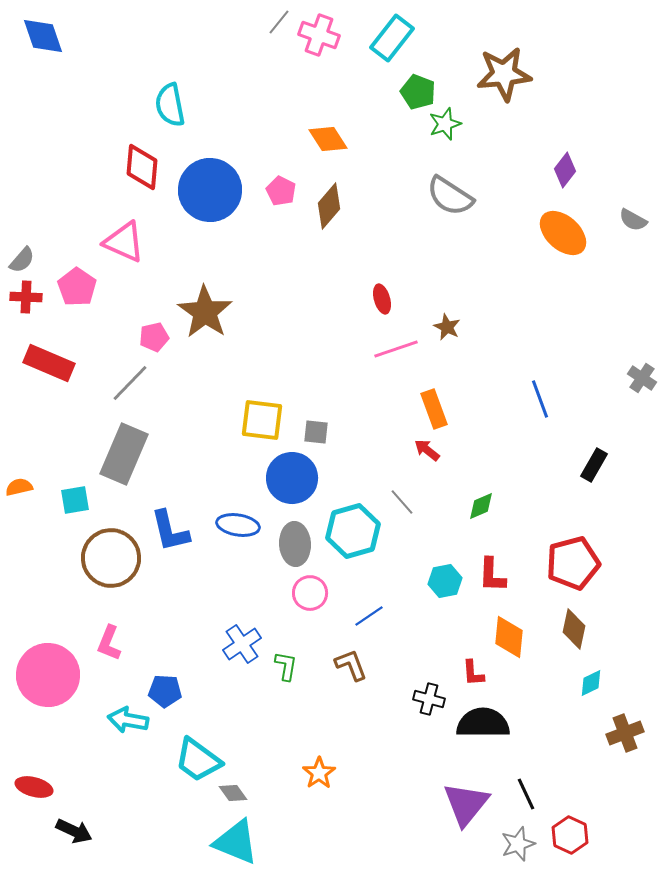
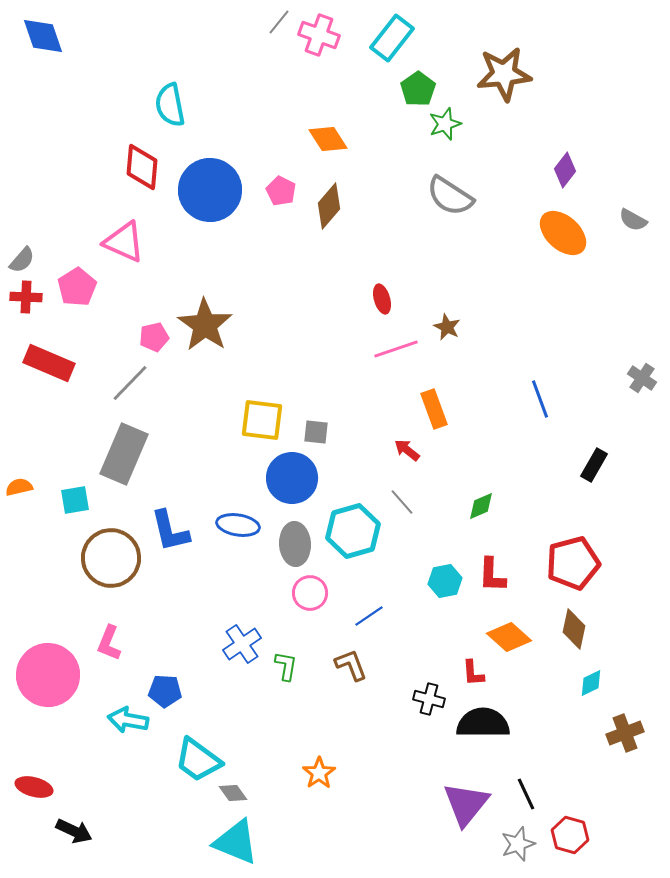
green pentagon at (418, 92): moved 3 px up; rotated 16 degrees clockwise
pink pentagon at (77, 287): rotated 6 degrees clockwise
brown star at (205, 312): moved 13 px down
red arrow at (427, 450): moved 20 px left
orange diamond at (509, 637): rotated 54 degrees counterclockwise
red hexagon at (570, 835): rotated 9 degrees counterclockwise
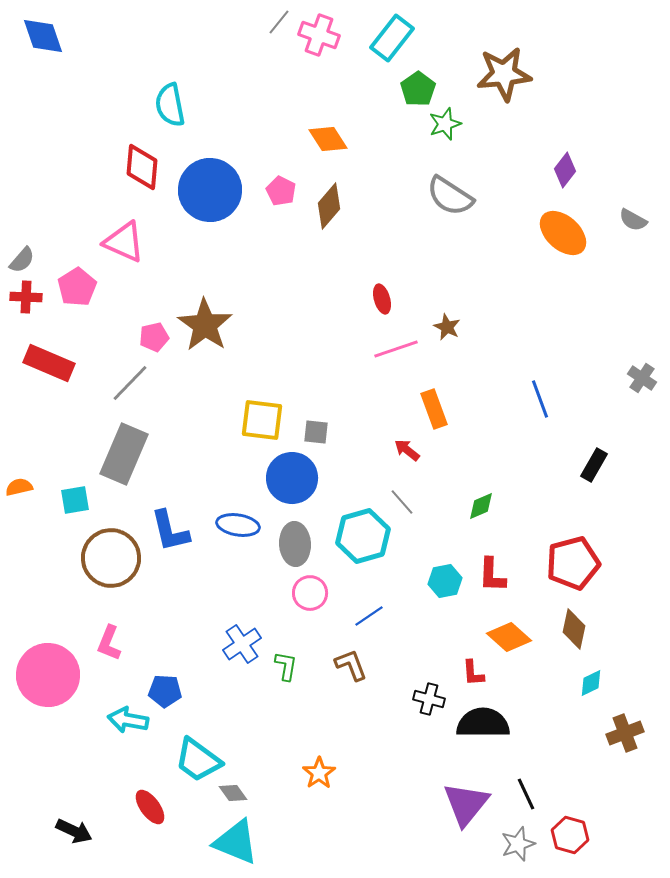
cyan hexagon at (353, 531): moved 10 px right, 5 px down
red ellipse at (34, 787): moved 116 px right, 20 px down; rotated 39 degrees clockwise
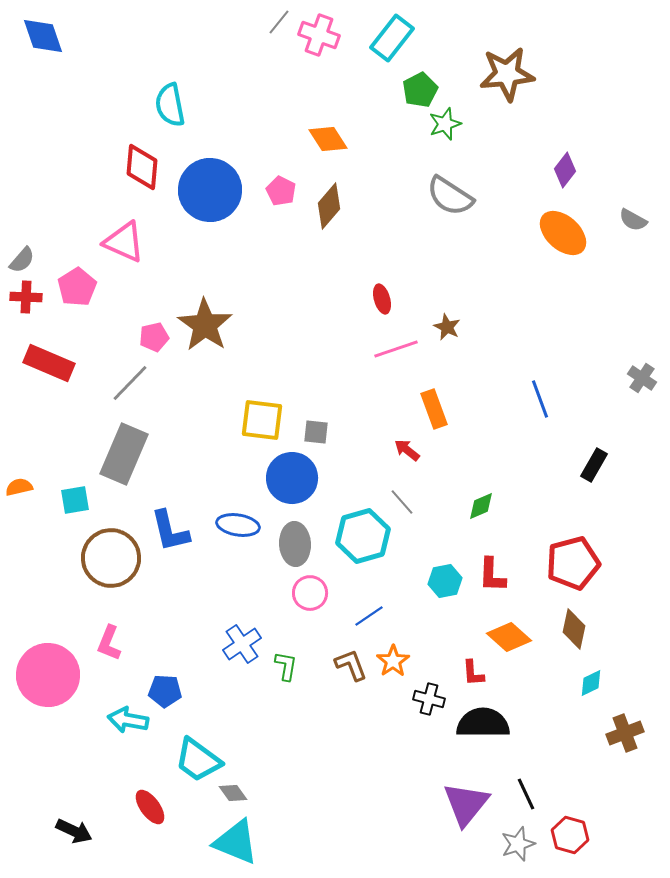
brown star at (504, 74): moved 3 px right
green pentagon at (418, 89): moved 2 px right, 1 px down; rotated 8 degrees clockwise
orange star at (319, 773): moved 74 px right, 112 px up
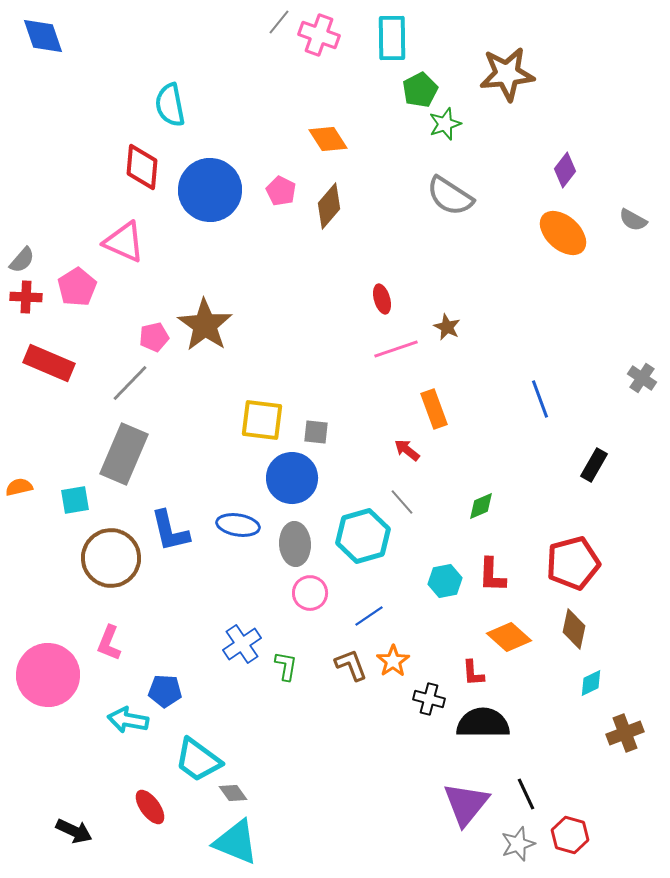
cyan rectangle at (392, 38): rotated 39 degrees counterclockwise
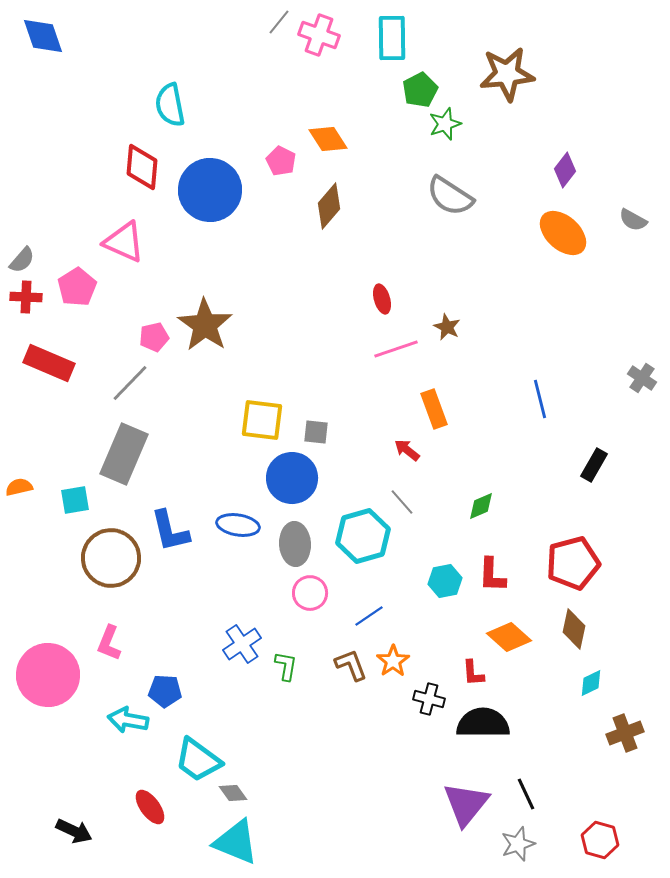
pink pentagon at (281, 191): moved 30 px up
blue line at (540, 399): rotated 6 degrees clockwise
red hexagon at (570, 835): moved 30 px right, 5 px down
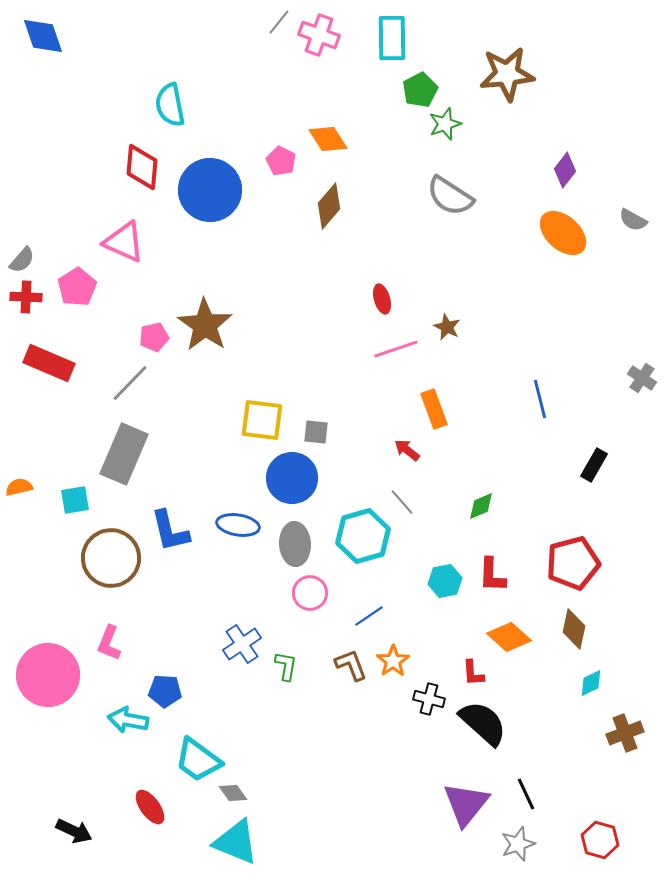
black semicircle at (483, 723): rotated 42 degrees clockwise
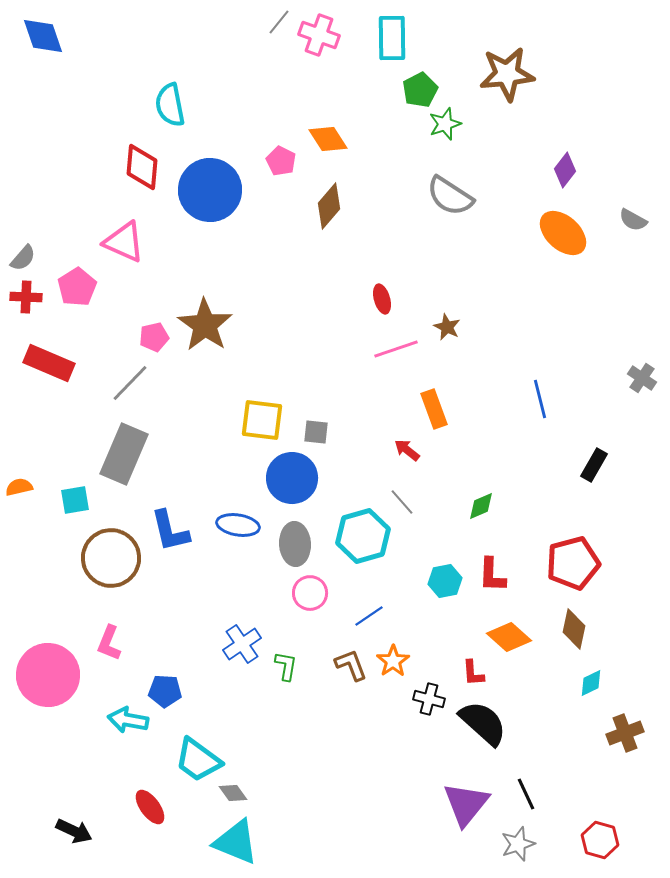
gray semicircle at (22, 260): moved 1 px right, 2 px up
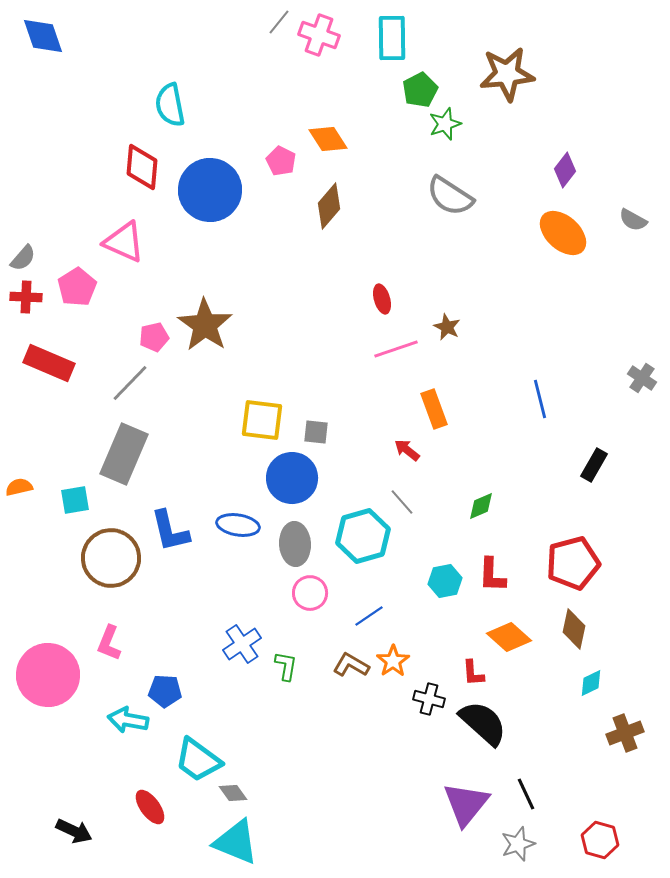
brown L-shape at (351, 665): rotated 39 degrees counterclockwise
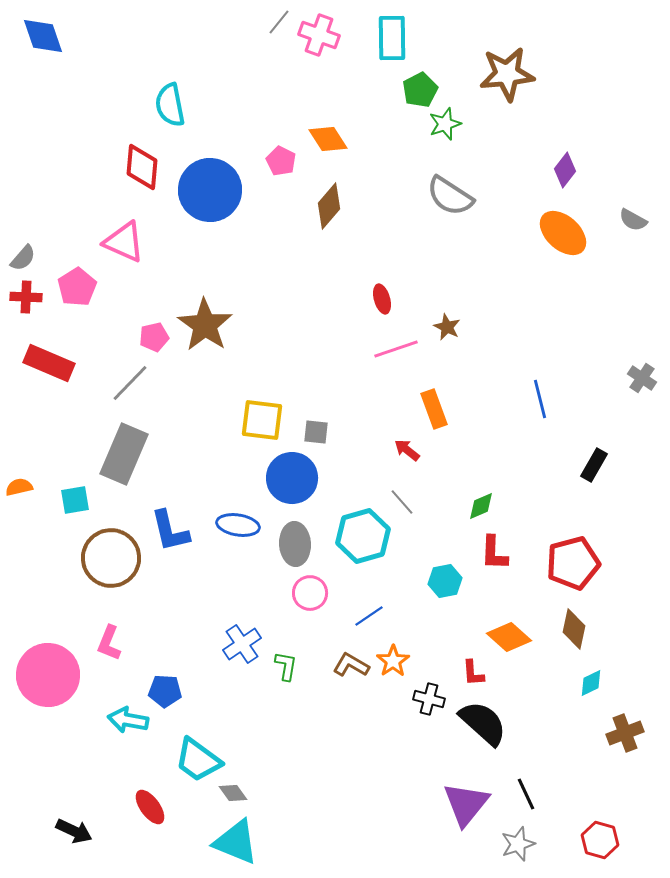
red L-shape at (492, 575): moved 2 px right, 22 px up
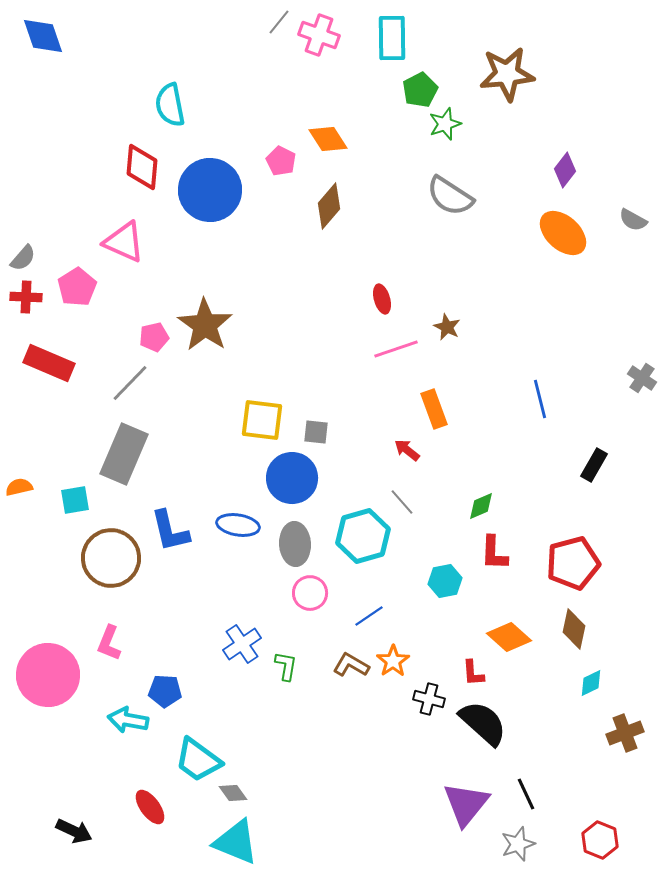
red hexagon at (600, 840): rotated 6 degrees clockwise
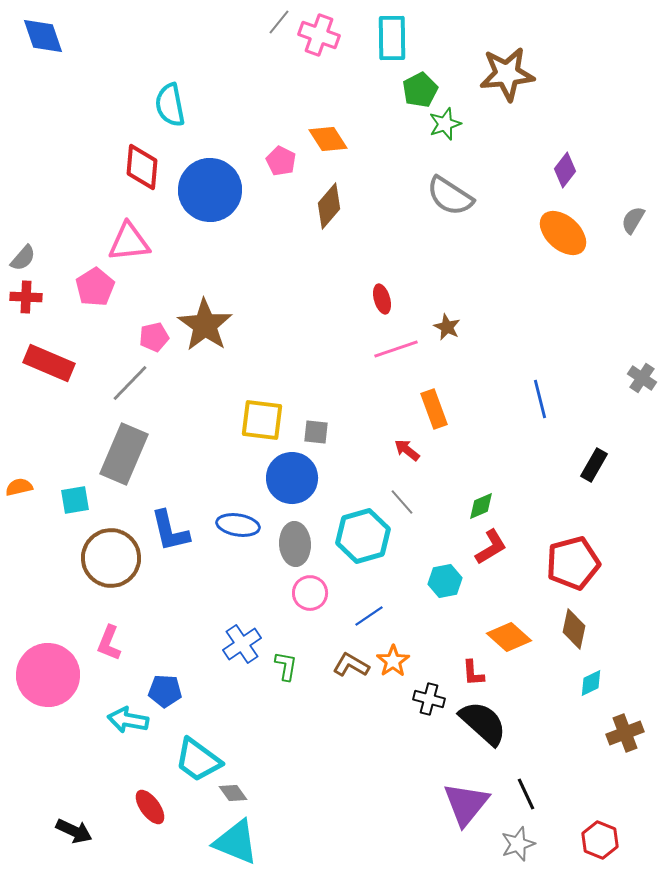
gray semicircle at (633, 220): rotated 92 degrees clockwise
pink triangle at (124, 242): moved 5 px right; rotated 30 degrees counterclockwise
pink pentagon at (77, 287): moved 18 px right
red L-shape at (494, 553): moved 3 px left, 6 px up; rotated 123 degrees counterclockwise
